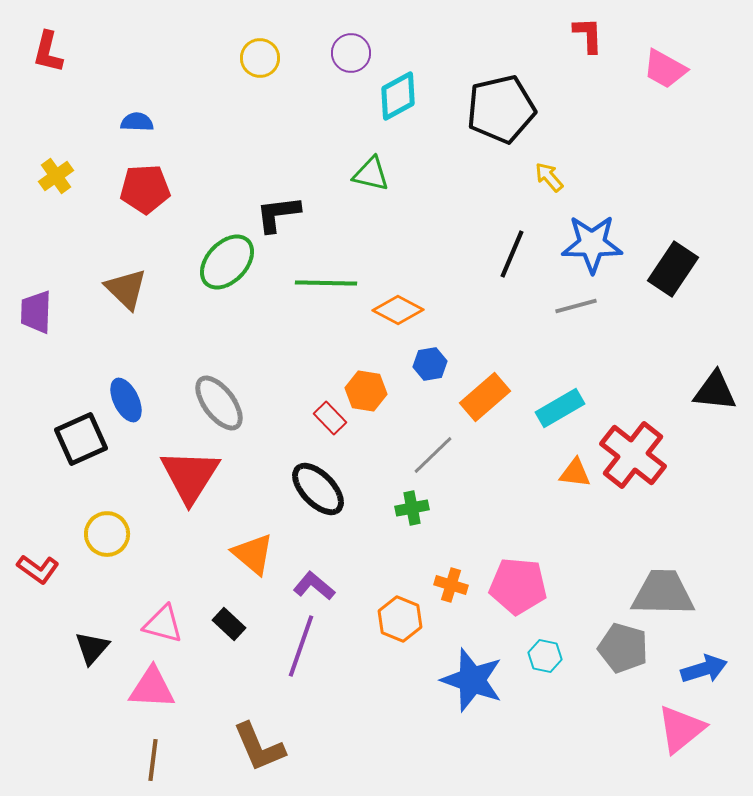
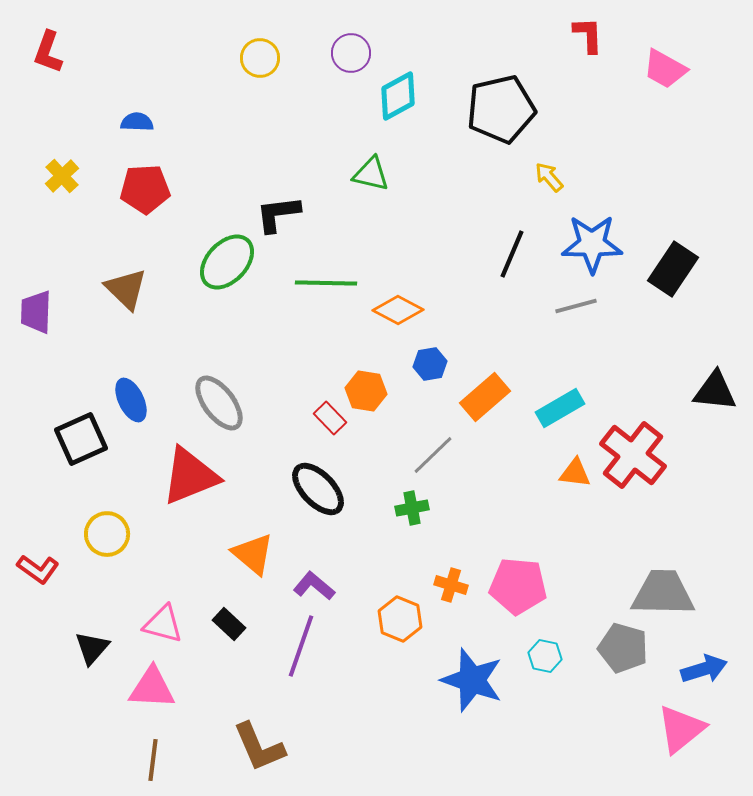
red L-shape at (48, 52): rotated 6 degrees clockwise
yellow cross at (56, 176): moved 6 px right; rotated 8 degrees counterclockwise
blue ellipse at (126, 400): moved 5 px right
red triangle at (190, 476): rotated 36 degrees clockwise
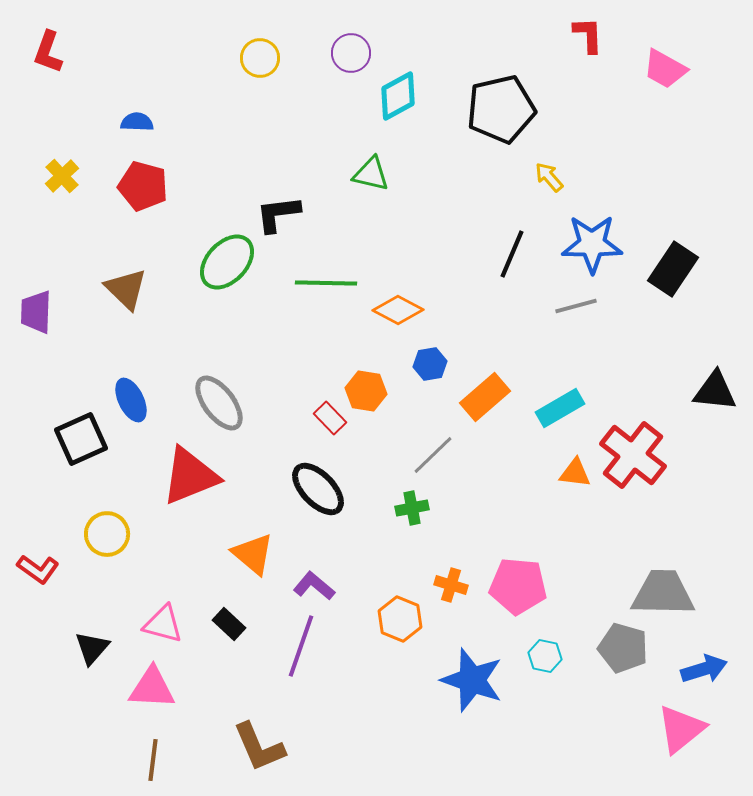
red pentagon at (145, 189): moved 2 px left, 3 px up; rotated 18 degrees clockwise
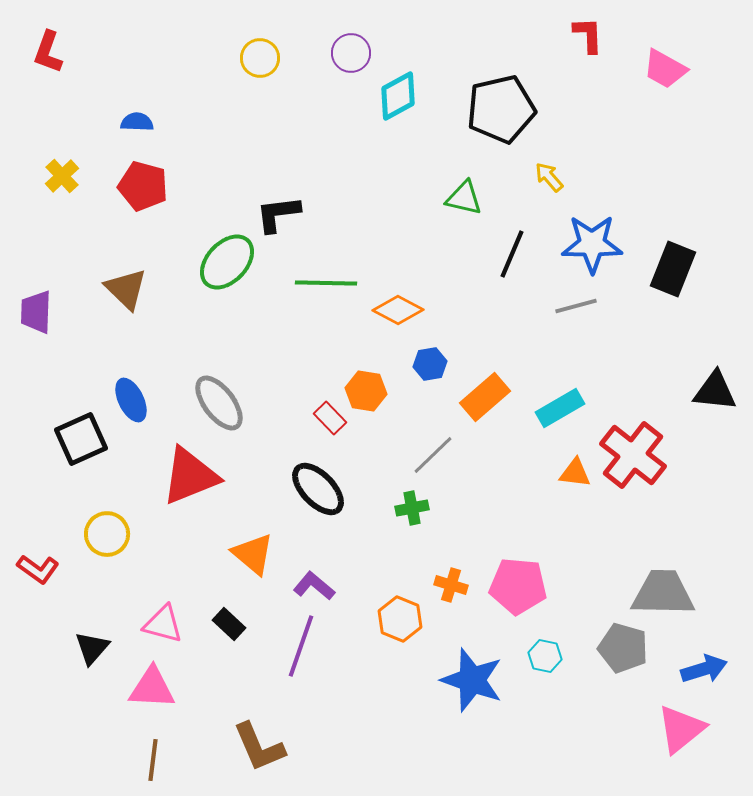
green triangle at (371, 174): moved 93 px right, 24 px down
black rectangle at (673, 269): rotated 12 degrees counterclockwise
